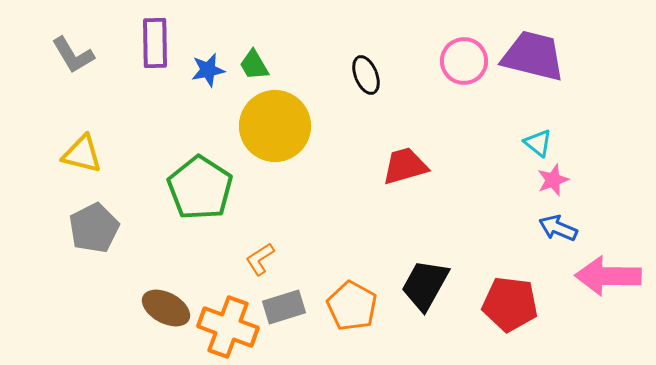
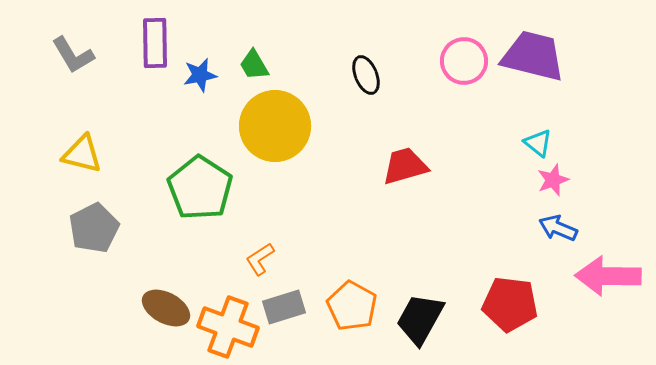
blue star: moved 8 px left, 5 px down
black trapezoid: moved 5 px left, 34 px down
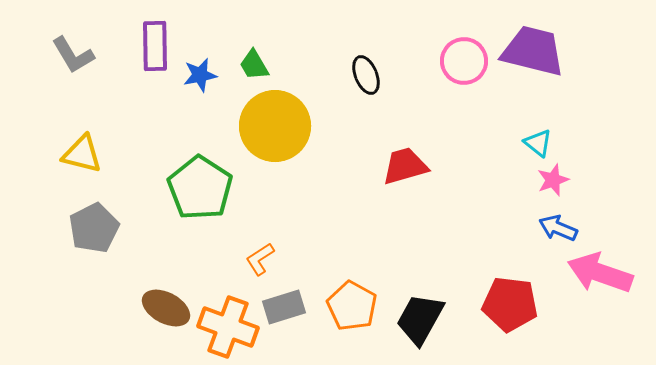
purple rectangle: moved 3 px down
purple trapezoid: moved 5 px up
pink arrow: moved 8 px left, 3 px up; rotated 18 degrees clockwise
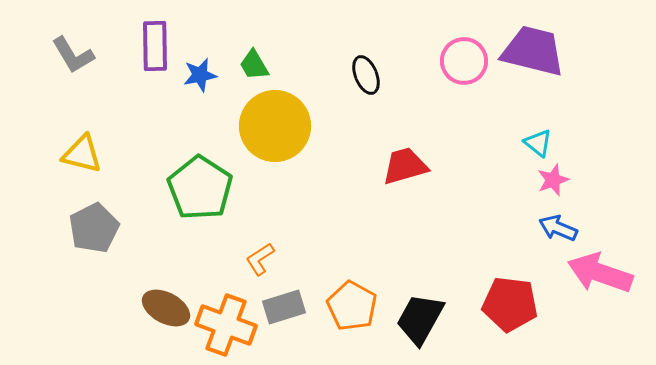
orange cross: moved 2 px left, 2 px up
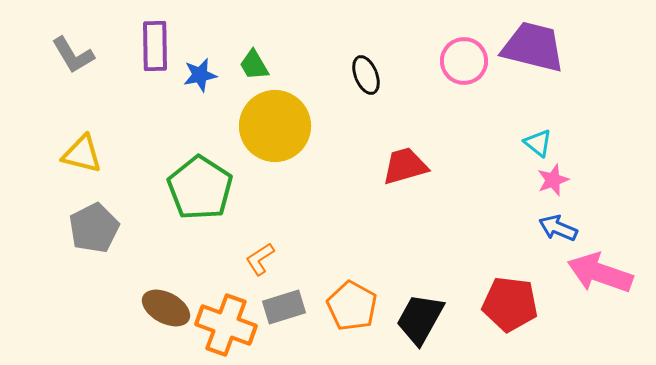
purple trapezoid: moved 4 px up
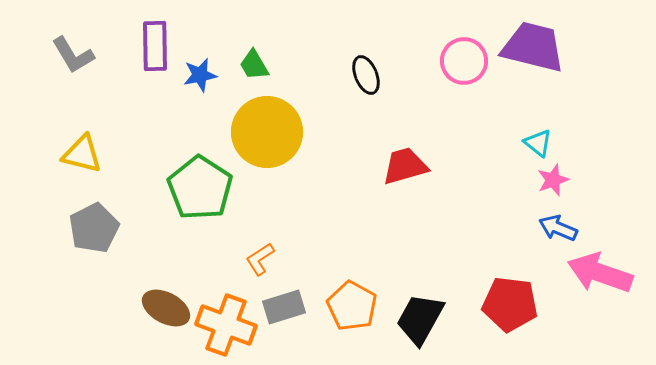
yellow circle: moved 8 px left, 6 px down
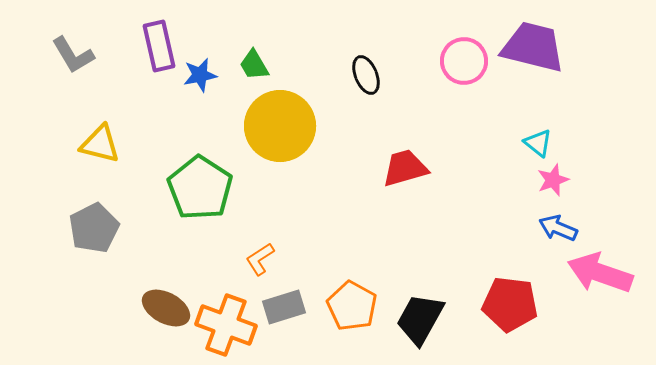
purple rectangle: moved 4 px right; rotated 12 degrees counterclockwise
yellow circle: moved 13 px right, 6 px up
yellow triangle: moved 18 px right, 10 px up
red trapezoid: moved 2 px down
